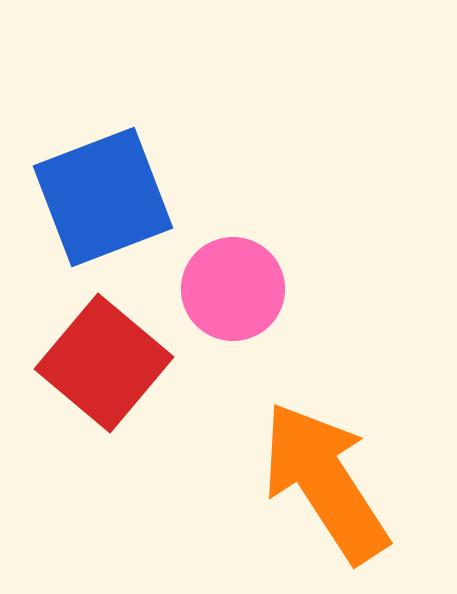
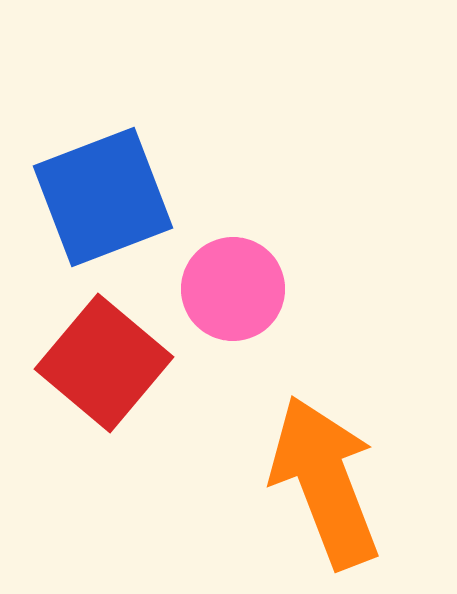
orange arrow: rotated 12 degrees clockwise
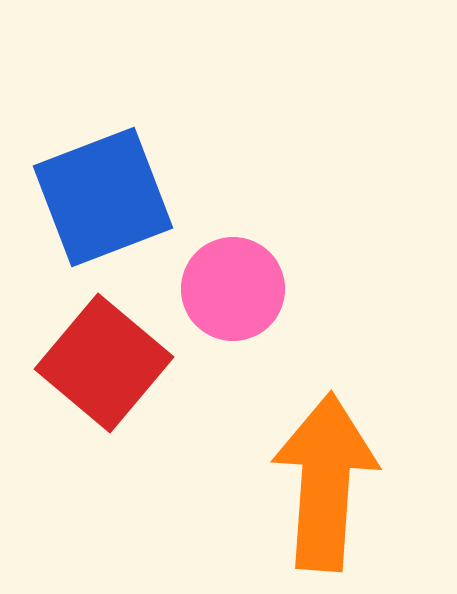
orange arrow: rotated 25 degrees clockwise
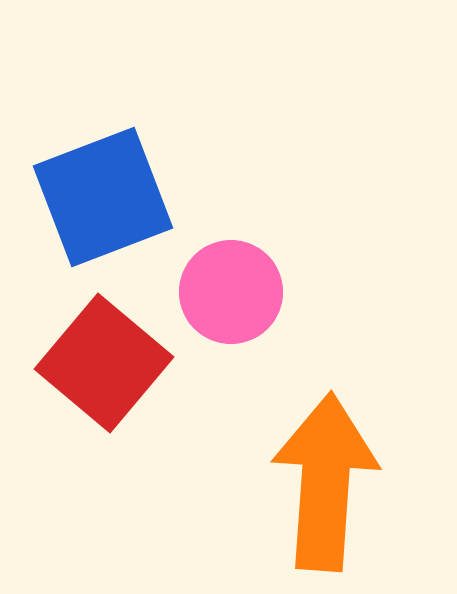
pink circle: moved 2 px left, 3 px down
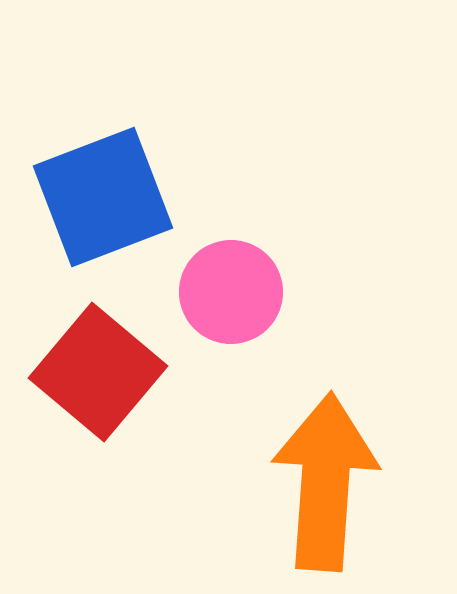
red square: moved 6 px left, 9 px down
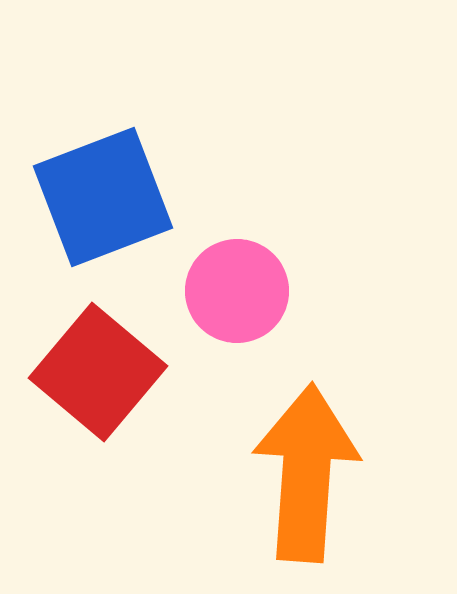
pink circle: moved 6 px right, 1 px up
orange arrow: moved 19 px left, 9 px up
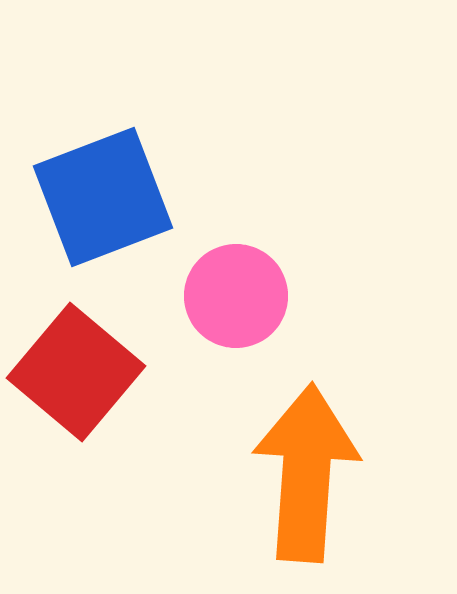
pink circle: moved 1 px left, 5 px down
red square: moved 22 px left
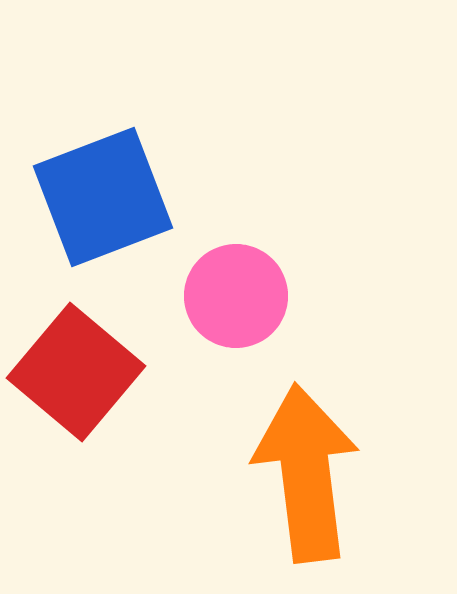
orange arrow: rotated 11 degrees counterclockwise
